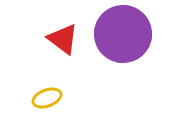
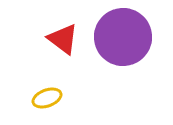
purple circle: moved 3 px down
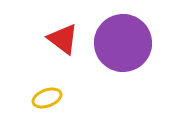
purple circle: moved 6 px down
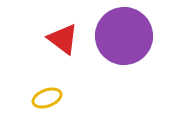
purple circle: moved 1 px right, 7 px up
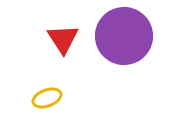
red triangle: rotated 20 degrees clockwise
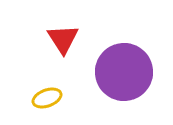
purple circle: moved 36 px down
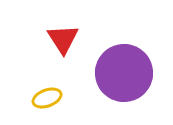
purple circle: moved 1 px down
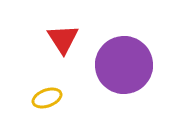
purple circle: moved 8 px up
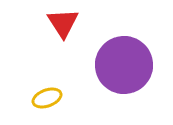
red triangle: moved 16 px up
